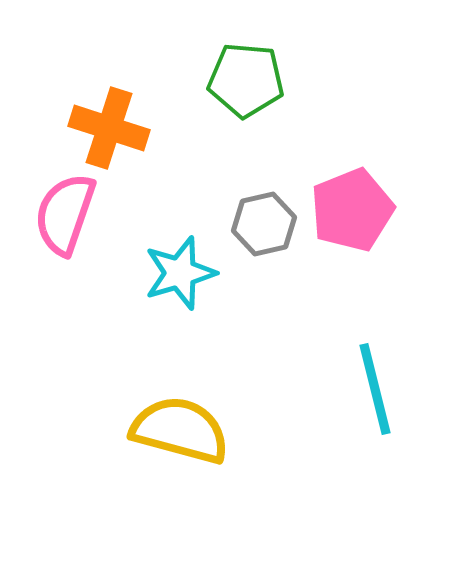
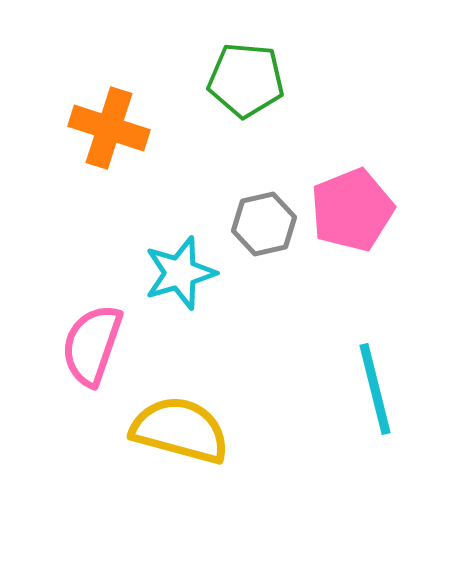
pink semicircle: moved 27 px right, 131 px down
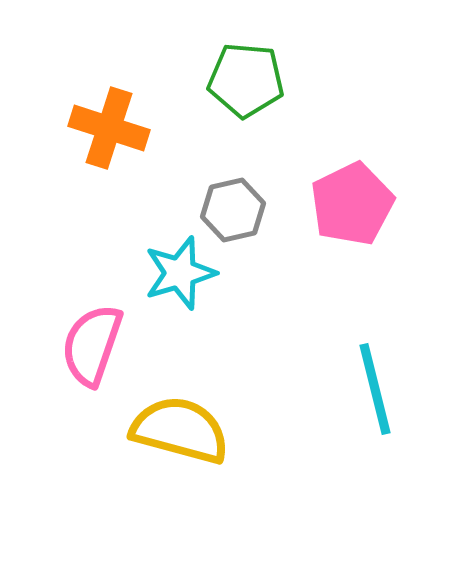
pink pentagon: moved 6 px up; rotated 4 degrees counterclockwise
gray hexagon: moved 31 px left, 14 px up
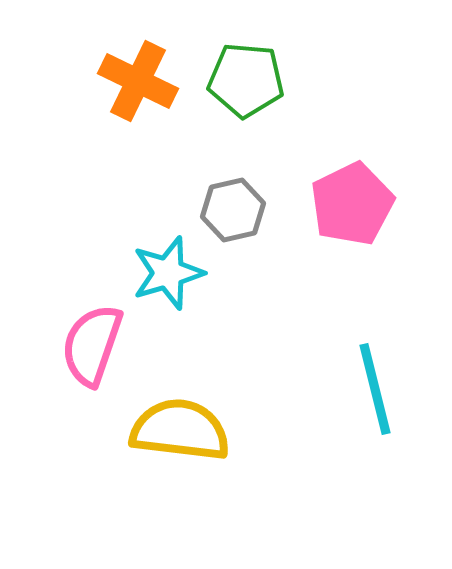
orange cross: moved 29 px right, 47 px up; rotated 8 degrees clockwise
cyan star: moved 12 px left
yellow semicircle: rotated 8 degrees counterclockwise
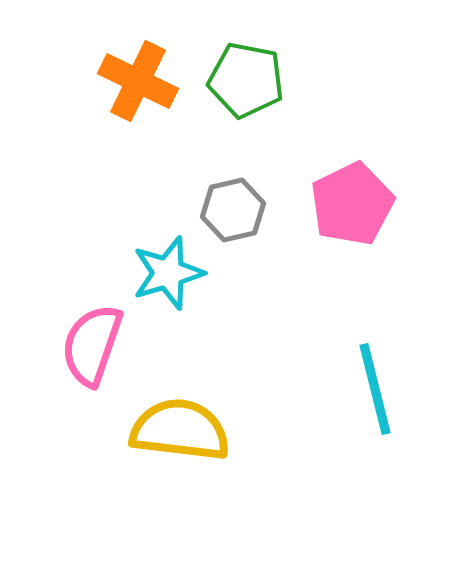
green pentagon: rotated 6 degrees clockwise
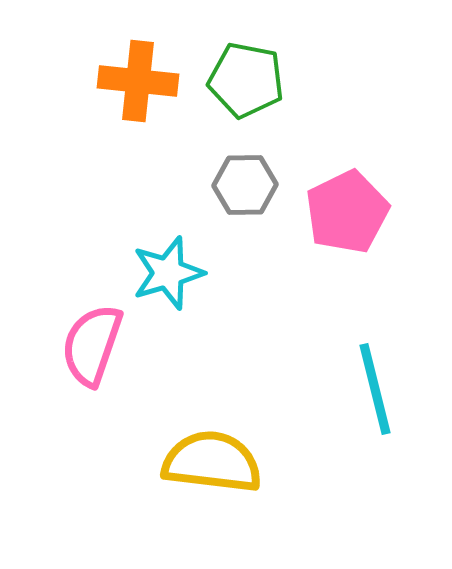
orange cross: rotated 20 degrees counterclockwise
pink pentagon: moved 5 px left, 8 px down
gray hexagon: moved 12 px right, 25 px up; rotated 12 degrees clockwise
yellow semicircle: moved 32 px right, 32 px down
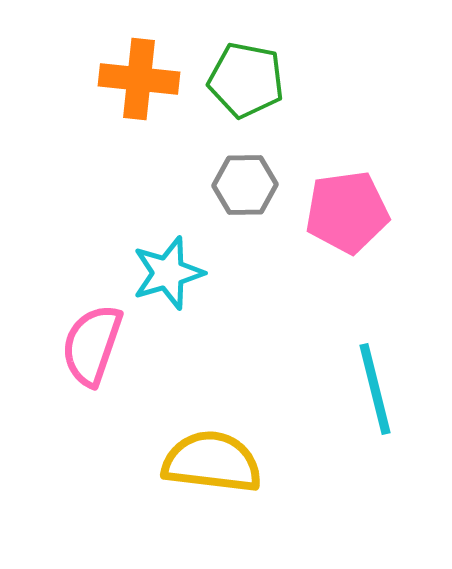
orange cross: moved 1 px right, 2 px up
pink pentagon: rotated 18 degrees clockwise
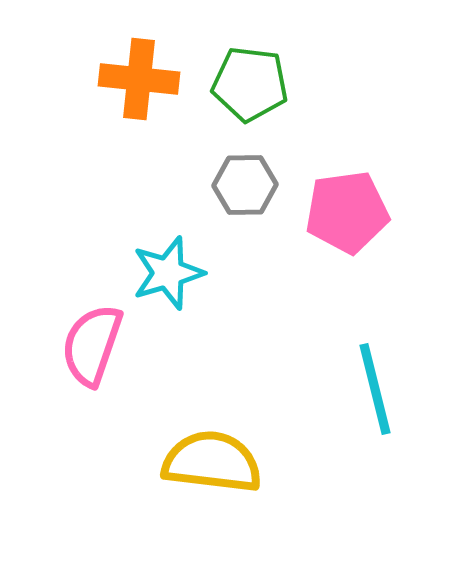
green pentagon: moved 4 px right, 4 px down; rotated 4 degrees counterclockwise
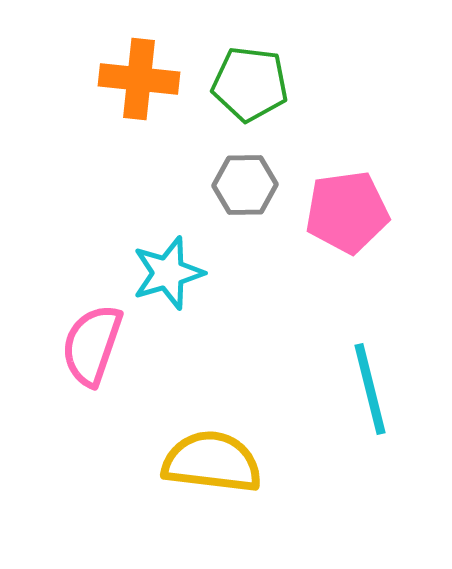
cyan line: moved 5 px left
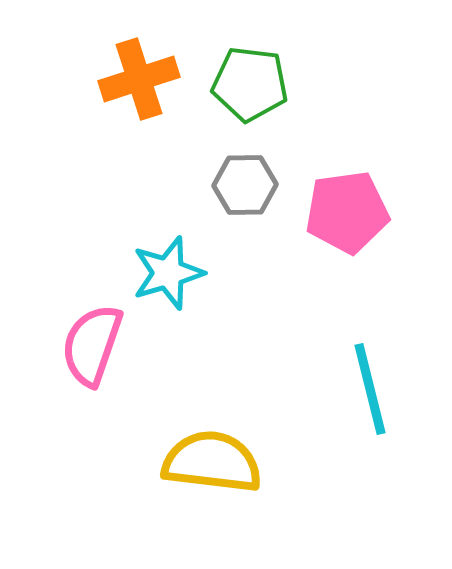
orange cross: rotated 24 degrees counterclockwise
